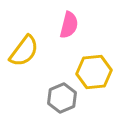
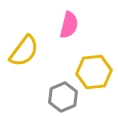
gray hexagon: moved 1 px right, 1 px up
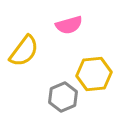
pink semicircle: rotated 60 degrees clockwise
yellow hexagon: moved 2 px down
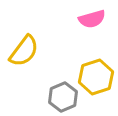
pink semicircle: moved 23 px right, 6 px up
yellow hexagon: moved 2 px right, 3 px down; rotated 12 degrees counterclockwise
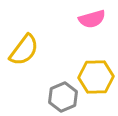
yellow semicircle: moved 1 px up
yellow hexagon: rotated 16 degrees clockwise
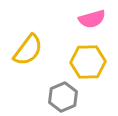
yellow semicircle: moved 4 px right
yellow hexagon: moved 8 px left, 15 px up
